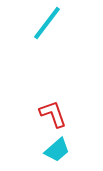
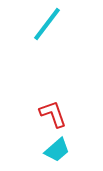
cyan line: moved 1 px down
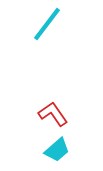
red L-shape: rotated 16 degrees counterclockwise
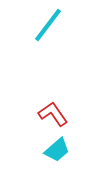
cyan line: moved 1 px right, 1 px down
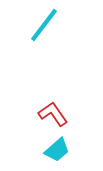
cyan line: moved 4 px left
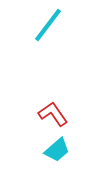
cyan line: moved 4 px right
